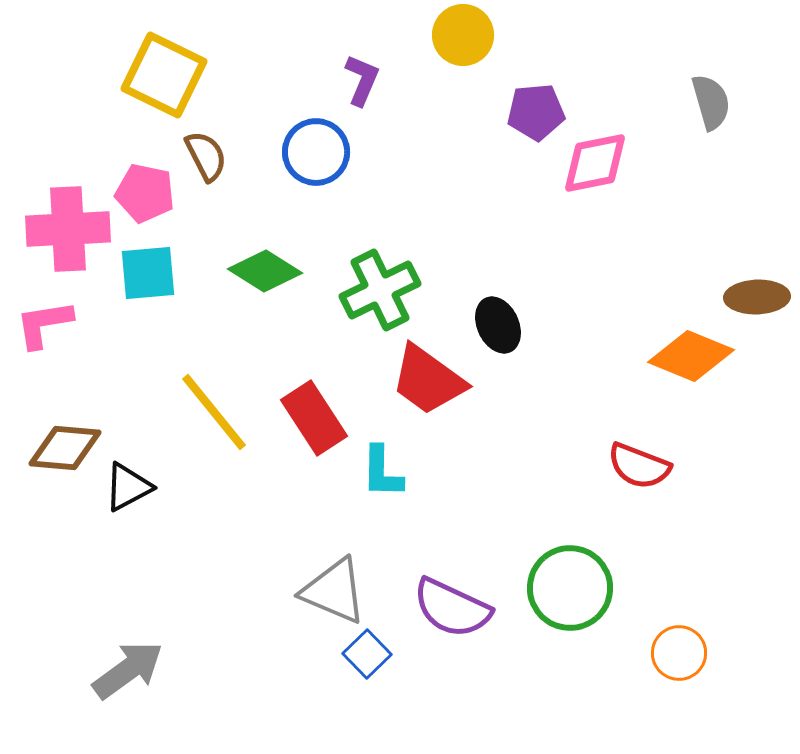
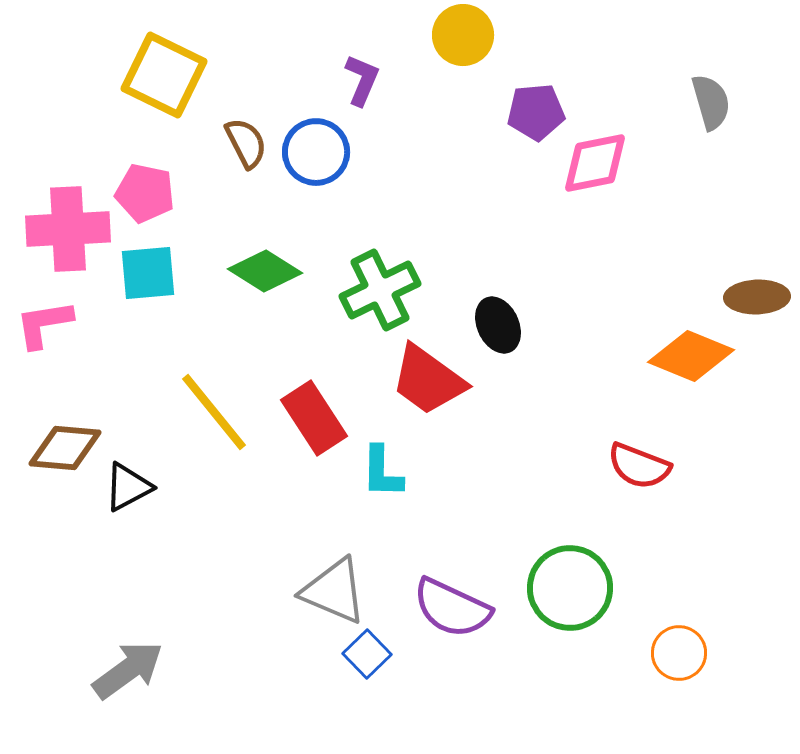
brown semicircle: moved 40 px right, 13 px up
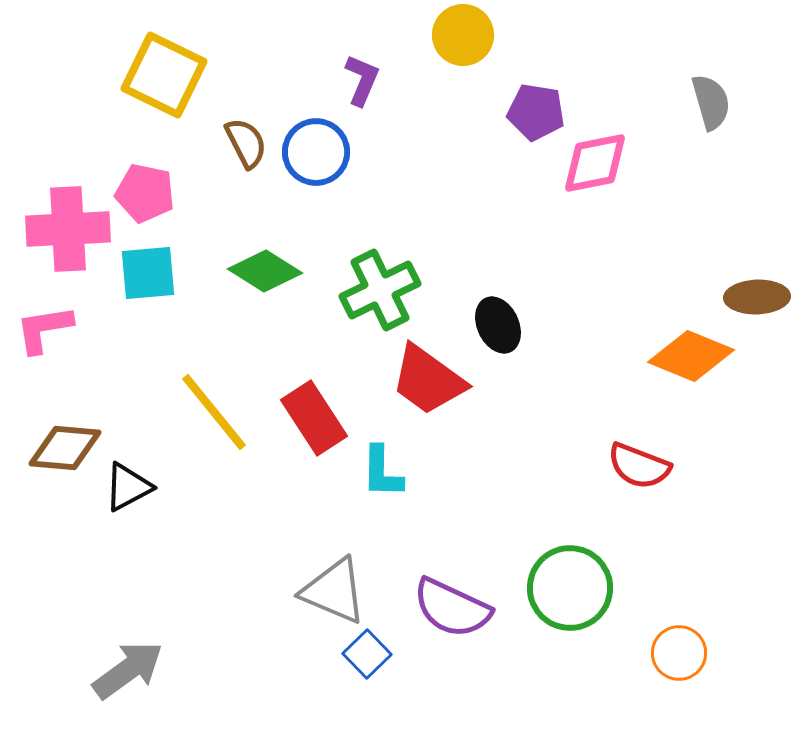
purple pentagon: rotated 14 degrees clockwise
pink L-shape: moved 5 px down
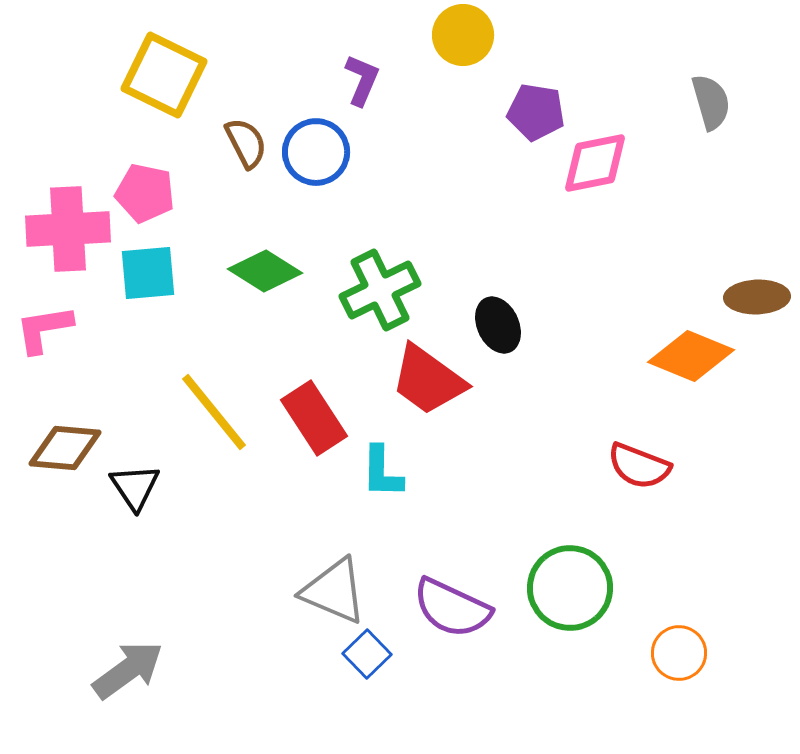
black triangle: moved 7 px right; rotated 36 degrees counterclockwise
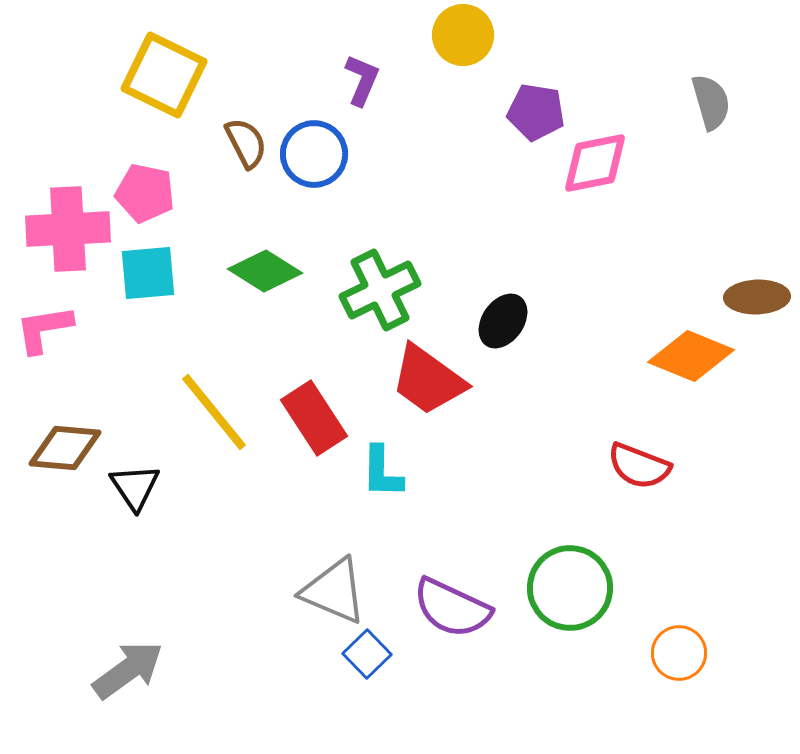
blue circle: moved 2 px left, 2 px down
black ellipse: moved 5 px right, 4 px up; rotated 60 degrees clockwise
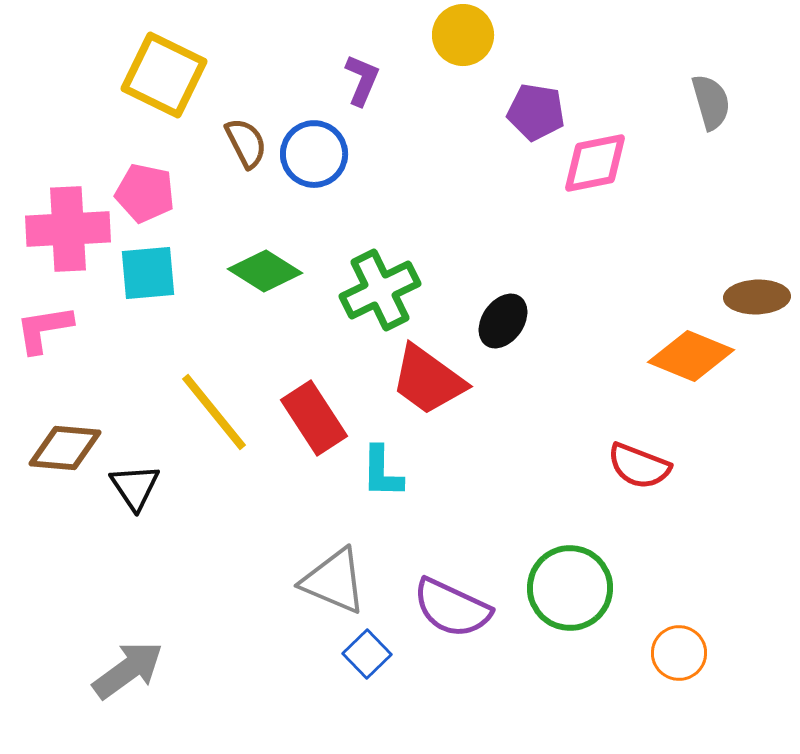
gray triangle: moved 10 px up
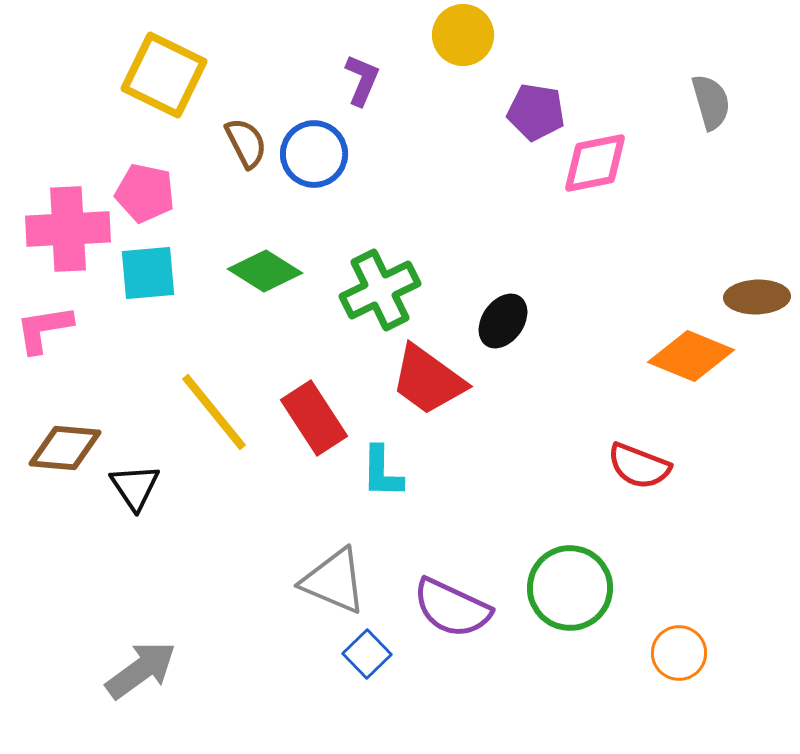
gray arrow: moved 13 px right
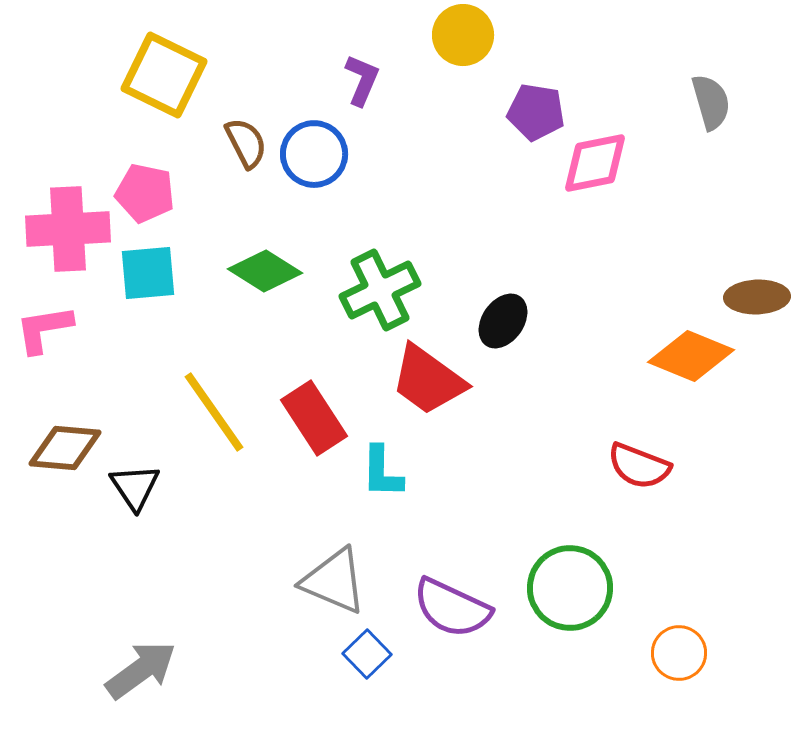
yellow line: rotated 4 degrees clockwise
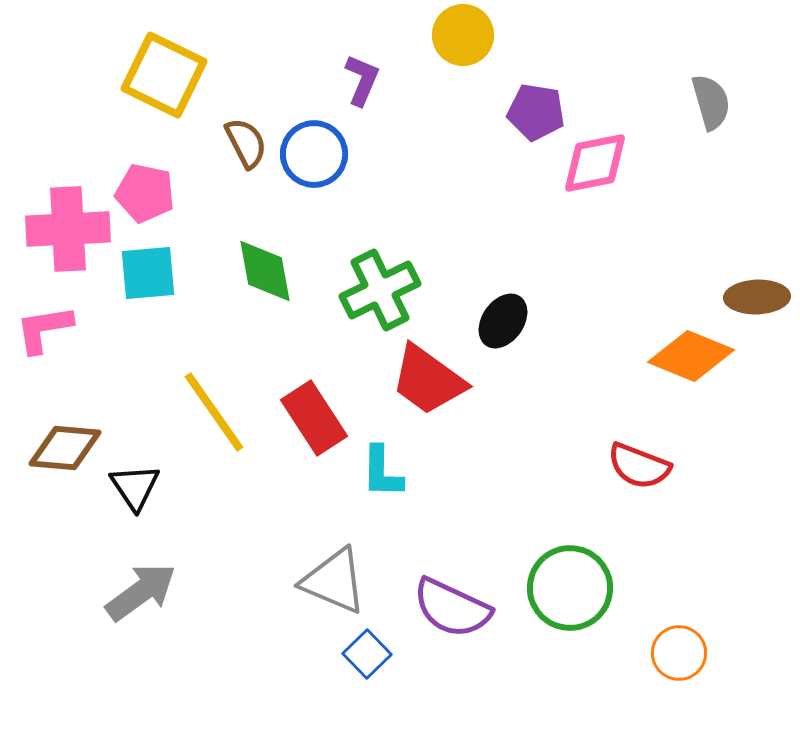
green diamond: rotated 48 degrees clockwise
gray arrow: moved 78 px up
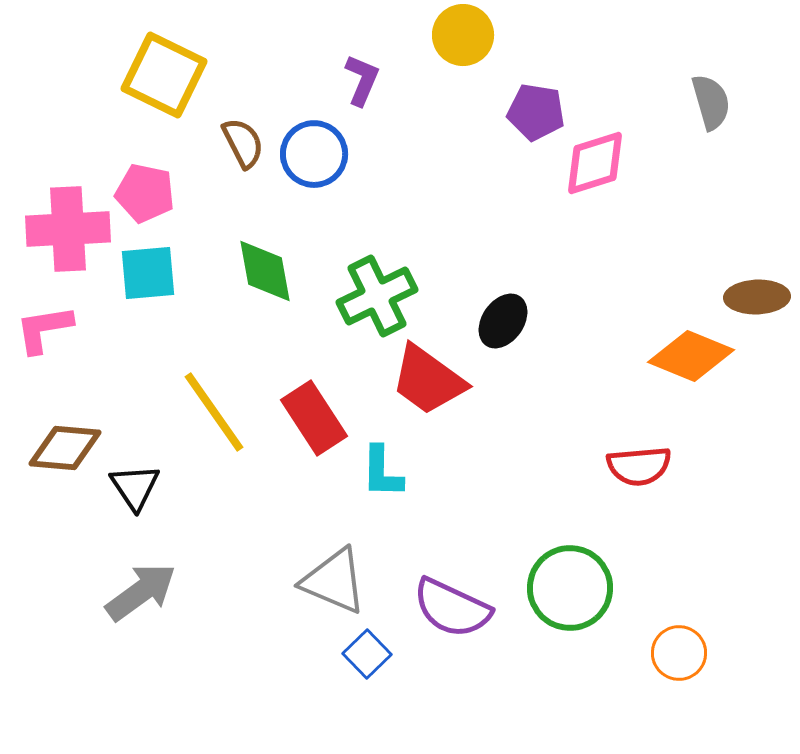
brown semicircle: moved 3 px left
pink diamond: rotated 6 degrees counterclockwise
green cross: moved 3 px left, 6 px down
red semicircle: rotated 26 degrees counterclockwise
